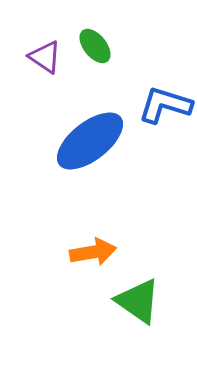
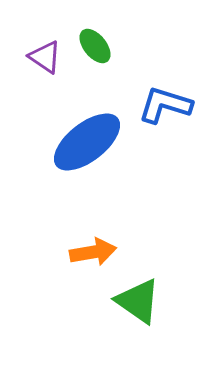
blue ellipse: moved 3 px left, 1 px down
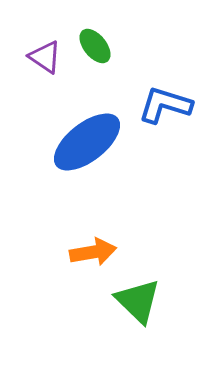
green triangle: rotated 9 degrees clockwise
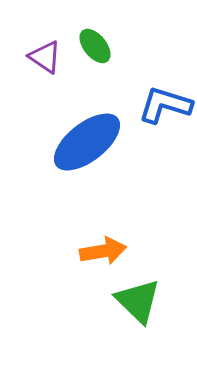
orange arrow: moved 10 px right, 1 px up
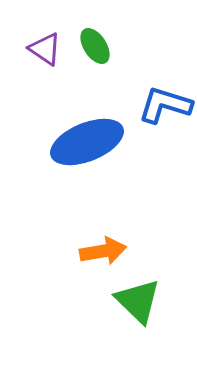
green ellipse: rotated 6 degrees clockwise
purple triangle: moved 8 px up
blue ellipse: rotated 16 degrees clockwise
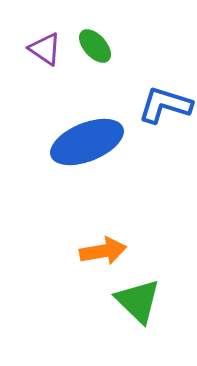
green ellipse: rotated 9 degrees counterclockwise
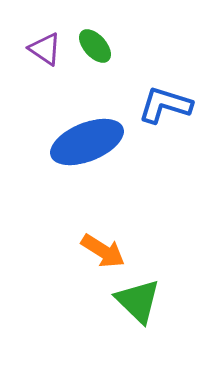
orange arrow: rotated 42 degrees clockwise
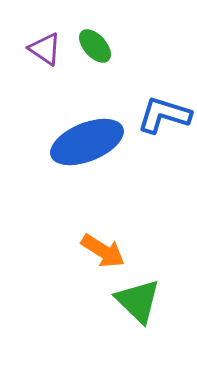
blue L-shape: moved 1 px left, 10 px down
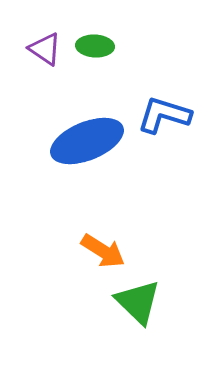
green ellipse: rotated 45 degrees counterclockwise
blue ellipse: moved 1 px up
green triangle: moved 1 px down
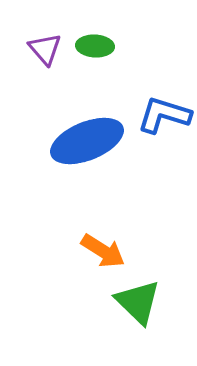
purple triangle: rotated 15 degrees clockwise
